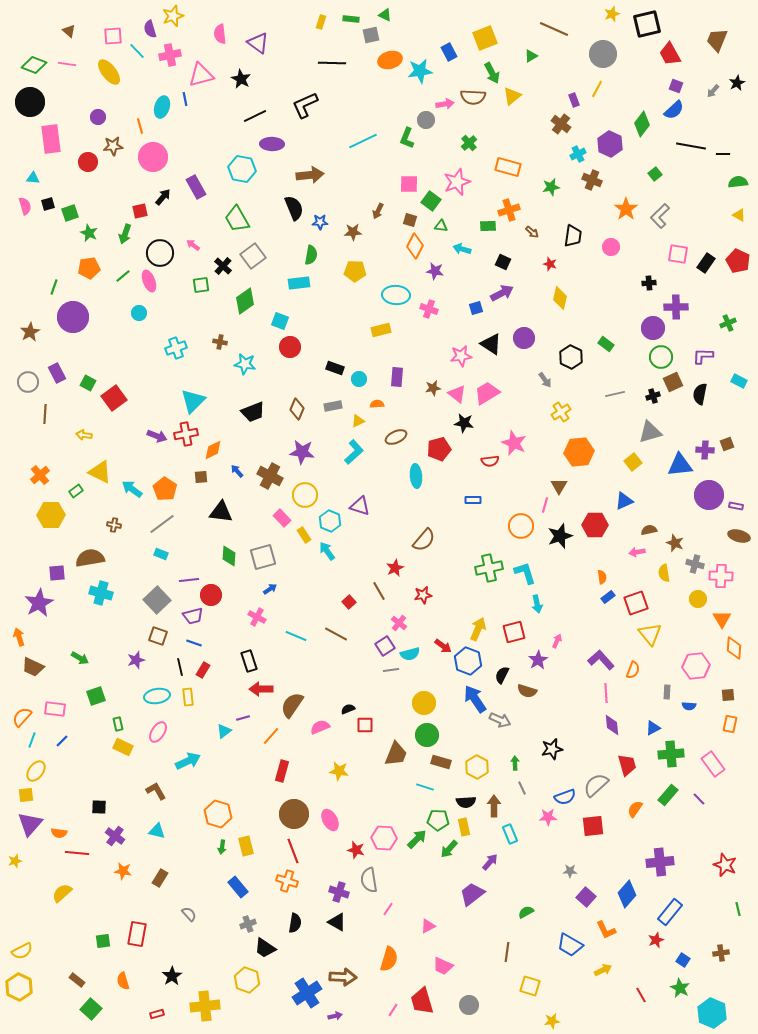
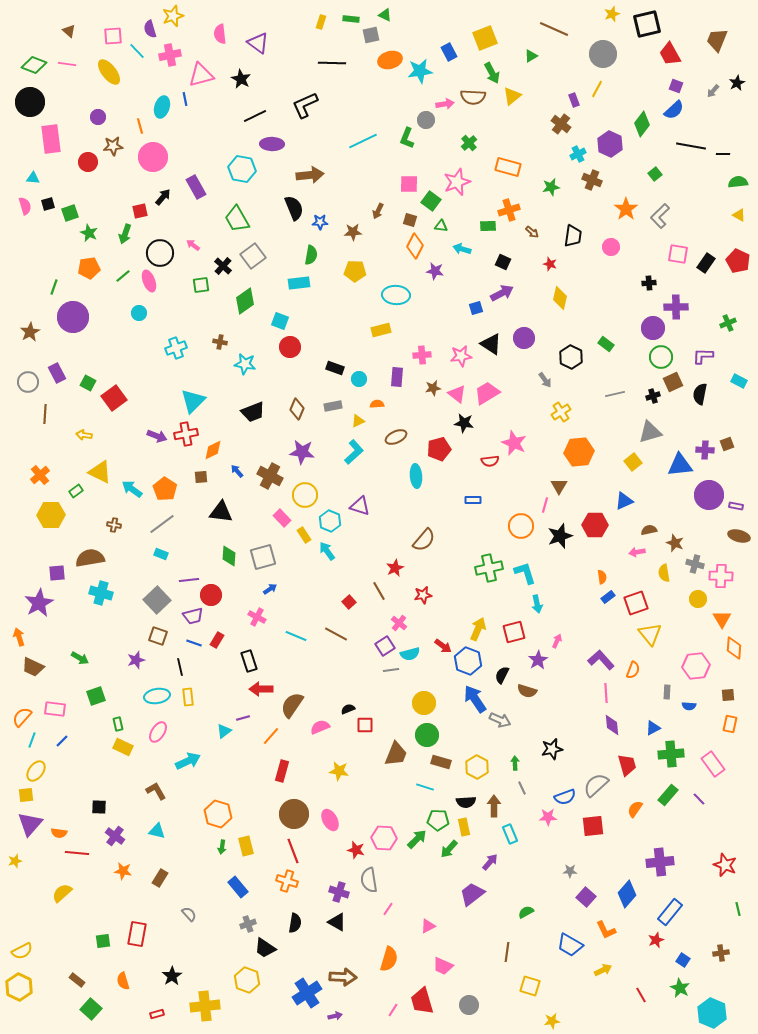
pink cross at (429, 309): moved 7 px left, 46 px down; rotated 24 degrees counterclockwise
red rectangle at (203, 670): moved 14 px right, 30 px up
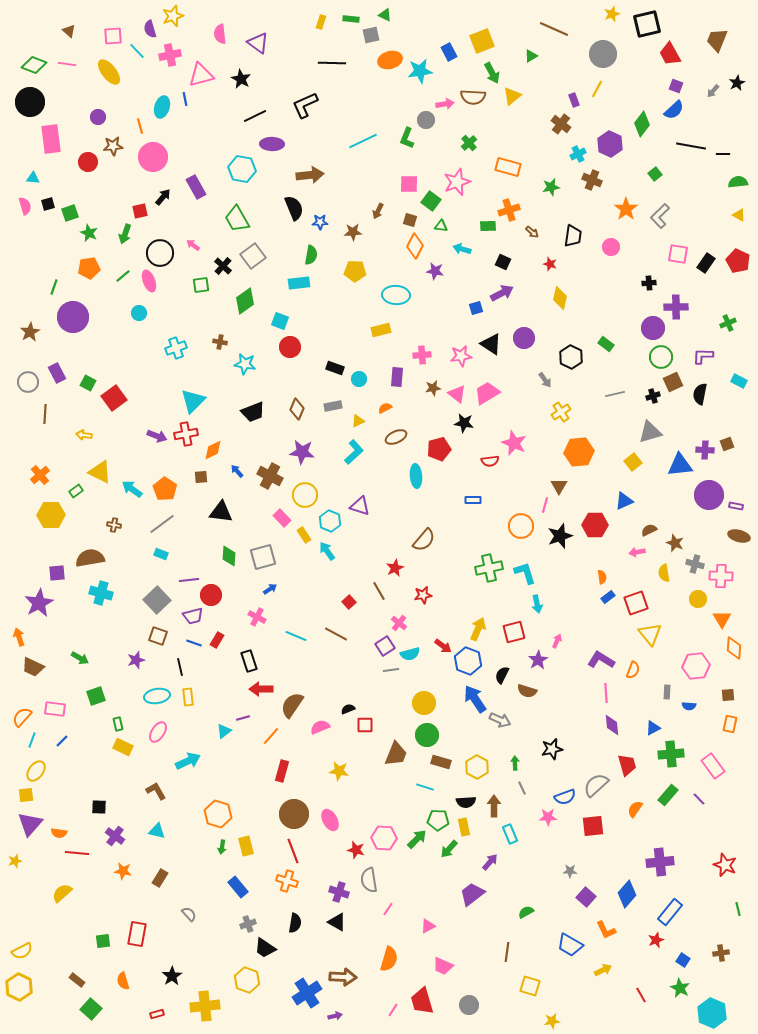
yellow square at (485, 38): moved 3 px left, 3 px down
orange semicircle at (377, 404): moved 8 px right, 4 px down; rotated 24 degrees counterclockwise
brown semicircle at (649, 530): rotated 14 degrees counterclockwise
purple L-shape at (601, 660): rotated 16 degrees counterclockwise
pink rectangle at (713, 764): moved 2 px down
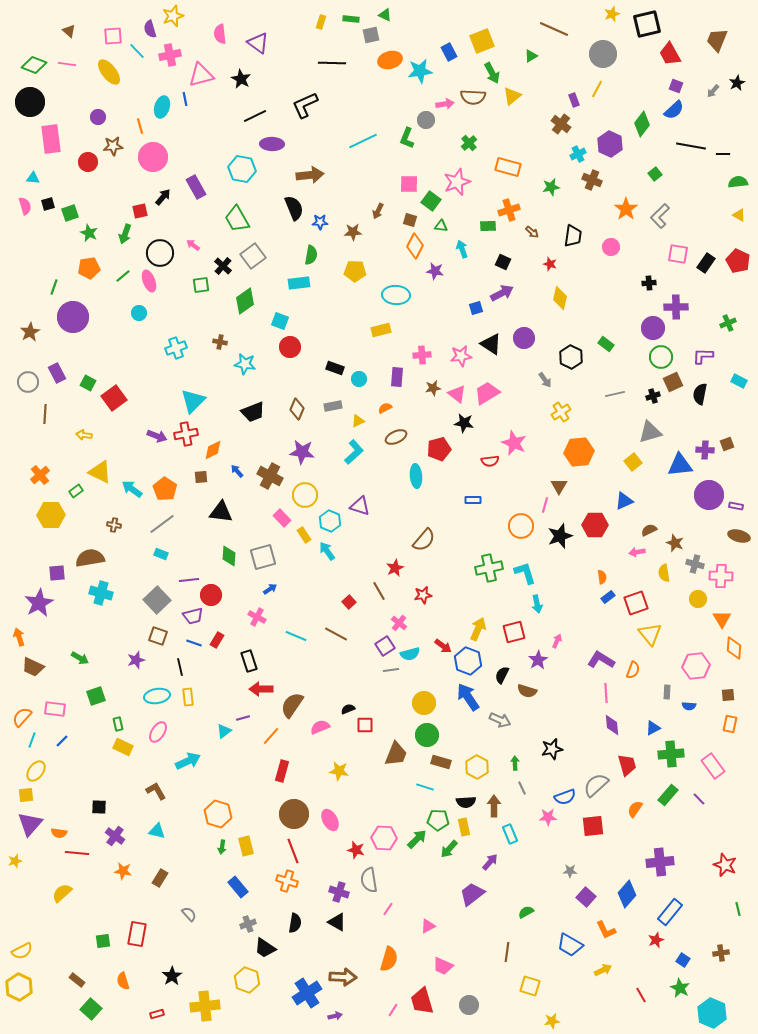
cyan arrow at (462, 249): rotated 54 degrees clockwise
blue arrow at (475, 699): moved 7 px left, 2 px up
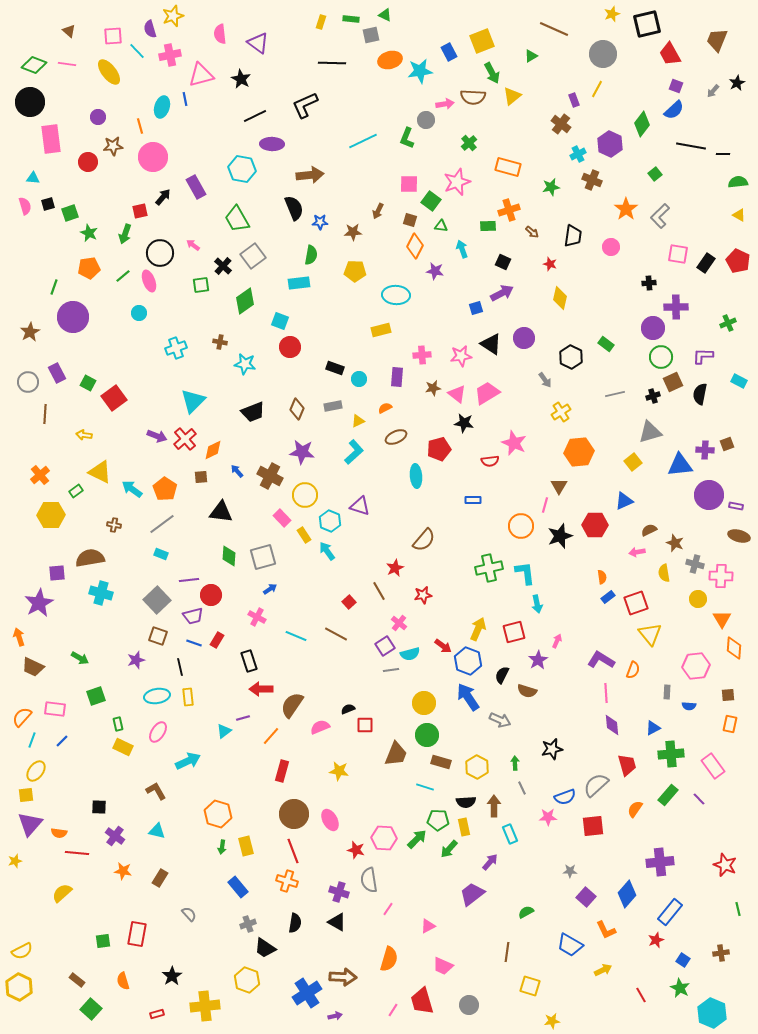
red cross at (186, 434): moved 1 px left, 5 px down; rotated 30 degrees counterclockwise
cyan L-shape at (525, 573): rotated 10 degrees clockwise
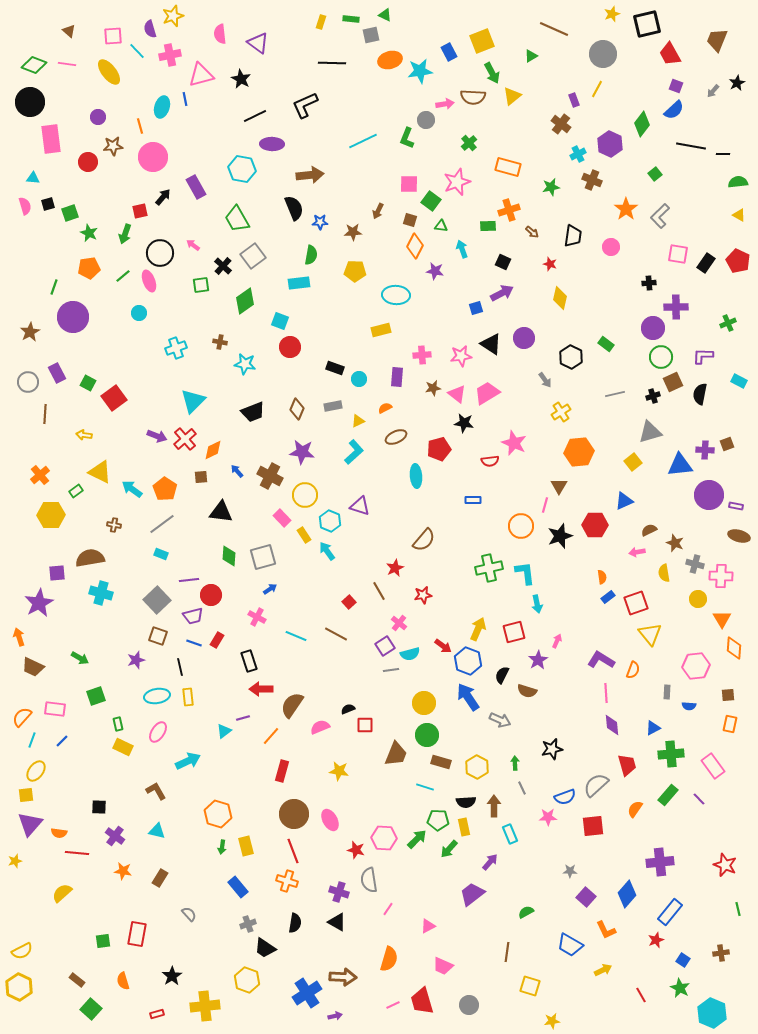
pink line at (393, 1010): moved 5 px up; rotated 32 degrees clockwise
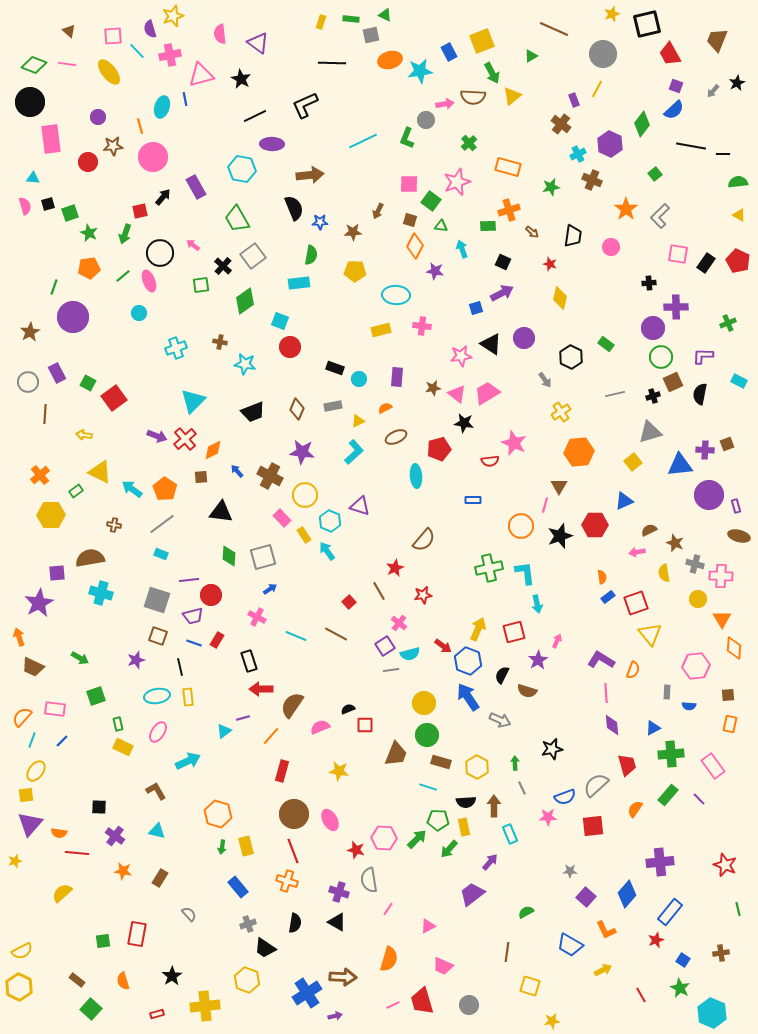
pink cross at (422, 355): moved 29 px up; rotated 12 degrees clockwise
purple rectangle at (736, 506): rotated 64 degrees clockwise
gray square at (157, 600): rotated 28 degrees counterclockwise
cyan line at (425, 787): moved 3 px right
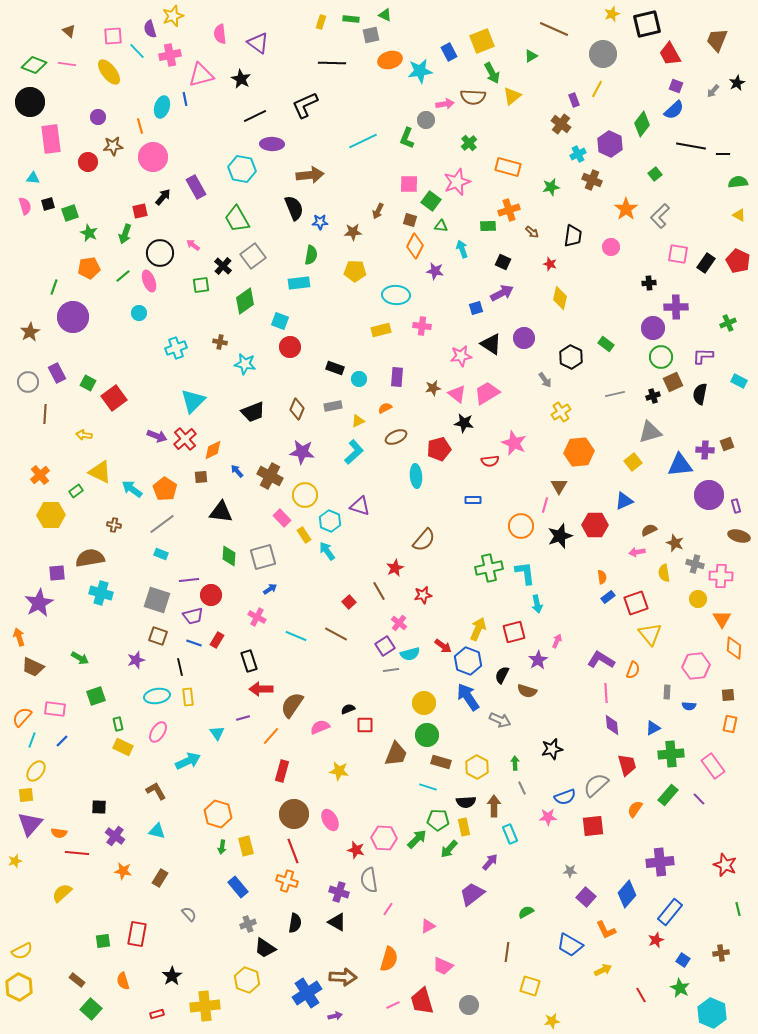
cyan triangle at (224, 731): moved 7 px left, 2 px down; rotated 28 degrees counterclockwise
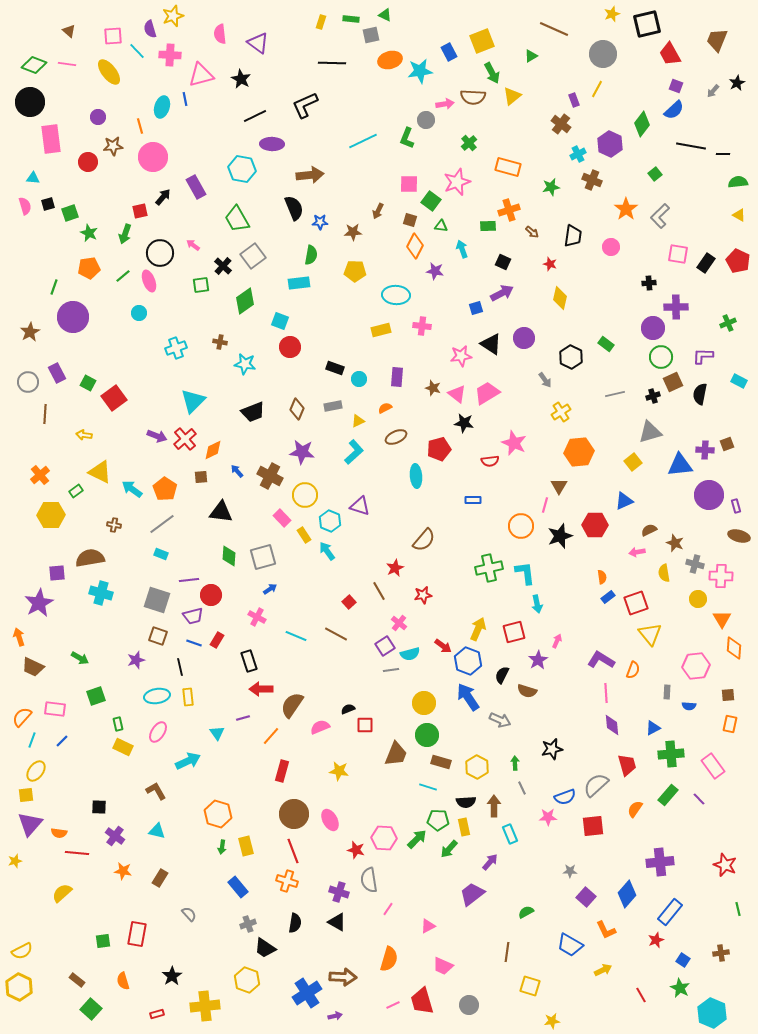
pink cross at (170, 55): rotated 15 degrees clockwise
brown star at (433, 388): rotated 28 degrees clockwise
